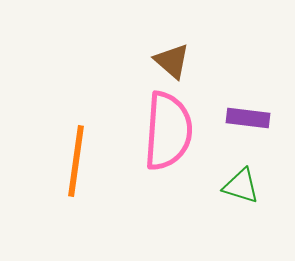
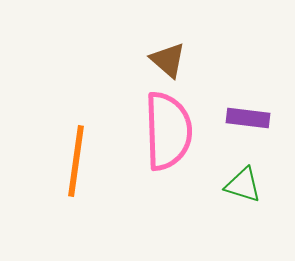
brown triangle: moved 4 px left, 1 px up
pink semicircle: rotated 6 degrees counterclockwise
green triangle: moved 2 px right, 1 px up
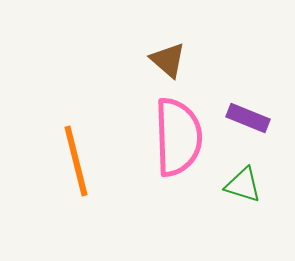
purple rectangle: rotated 15 degrees clockwise
pink semicircle: moved 10 px right, 6 px down
orange line: rotated 22 degrees counterclockwise
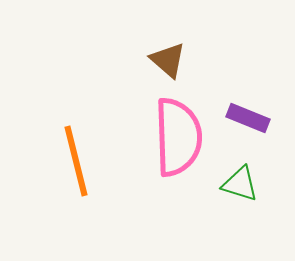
green triangle: moved 3 px left, 1 px up
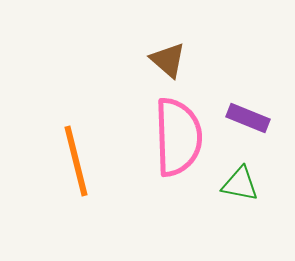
green triangle: rotated 6 degrees counterclockwise
